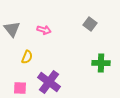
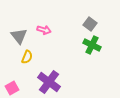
gray triangle: moved 7 px right, 7 px down
green cross: moved 9 px left, 18 px up; rotated 24 degrees clockwise
pink square: moved 8 px left; rotated 32 degrees counterclockwise
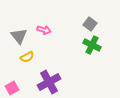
yellow semicircle: rotated 40 degrees clockwise
purple cross: rotated 25 degrees clockwise
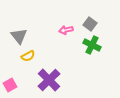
pink arrow: moved 22 px right; rotated 152 degrees clockwise
yellow semicircle: moved 1 px right, 1 px up
purple cross: moved 2 px up; rotated 15 degrees counterclockwise
pink square: moved 2 px left, 3 px up
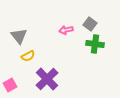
green cross: moved 3 px right, 1 px up; rotated 18 degrees counterclockwise
purple cross: moved 2 px left, 1 px up
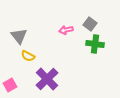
yellow semicircle: rotated 56 degrees clockwise
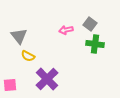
pink square: rotated 24 degrees clockwise
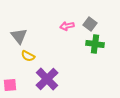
pink arrow: moved 1 px right, 4 px up
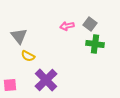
purple cross: moved 1 px left, 1 px down
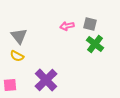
gray square: rotated 24 degrees counterclockwise
green cross: rotated 30 degrees clockwise
yellow semicircle: moved 11 px left
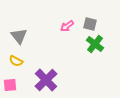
pink arrow: rotated 24 degrees counterclockwise
yellow semicircle: moved 1 px left, 5 px down
